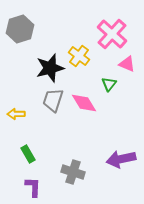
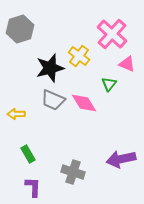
gray trapezoid: rotated 85 degrees counterclockwise
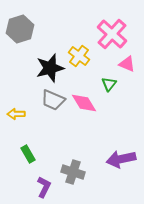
purple L-shape: moved 11 px right; rotated 25 degrees clockwise
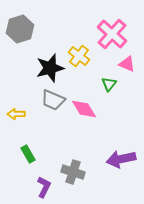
pink diamond: moved 6 px down
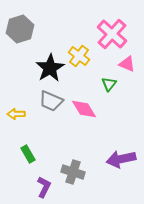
black star: rotated 16 degrees counterclockwise
gray trapezoid: moved 2 px left, 1 px down
